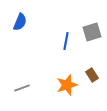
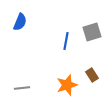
gray line: rotated 14 degrees clockwise
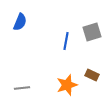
brown rectangle: rotated 32 degrees counterclockwise
